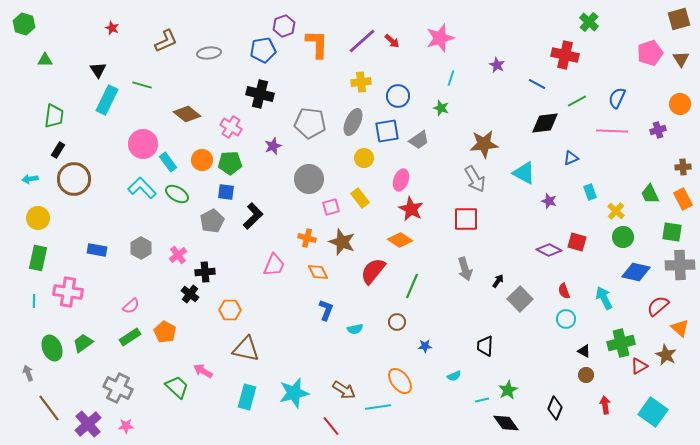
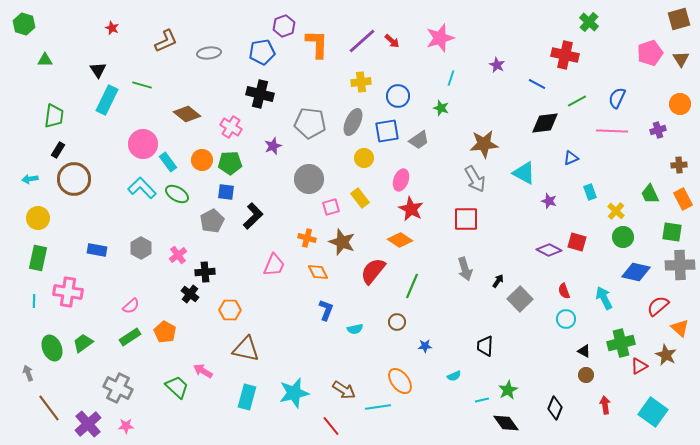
blue pentagon at (263, 50): moved 1 px left, 2 px down
brown cross at (683, 167): moved 4 px left, 2 px up
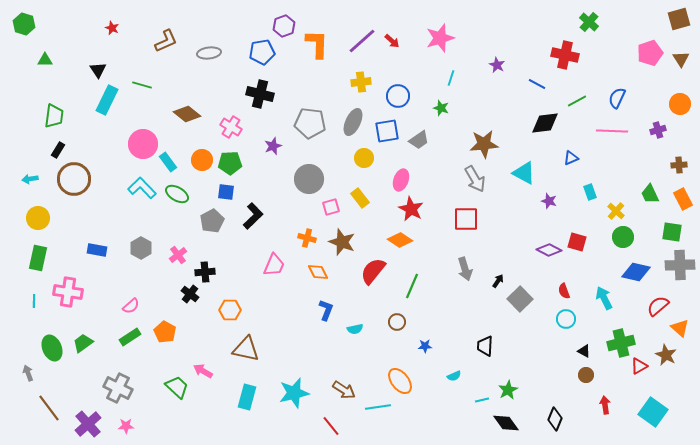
black diamond at (555, 408): moved 11 px down
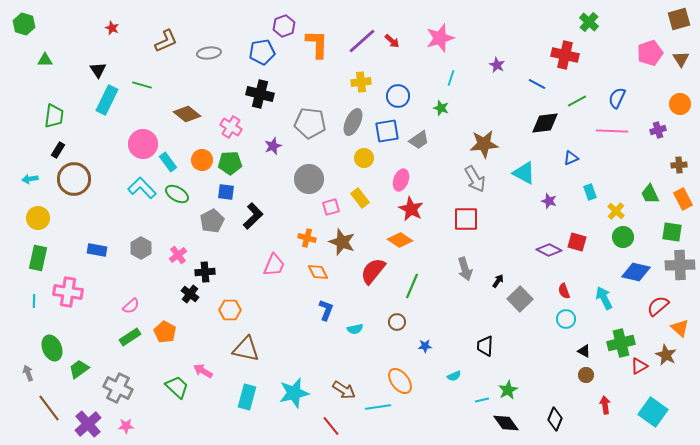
green trapezoid at (83, 343): moved 4 px left, 26 px down
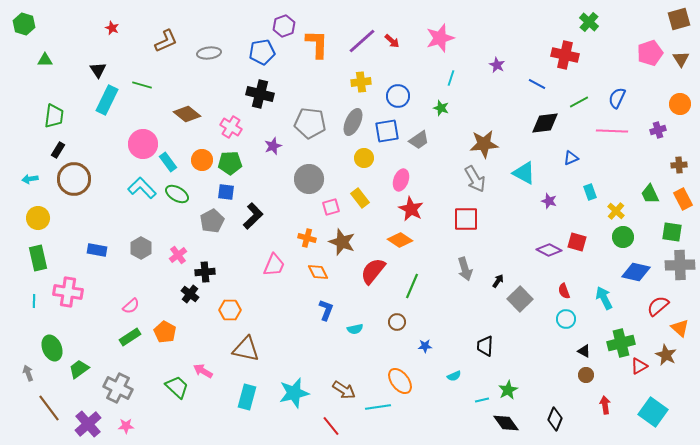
green line at (577, 101): moved 2 px right, 1 px down
green rectangle at (38, 258): rotated 25 degrees counterclockwise
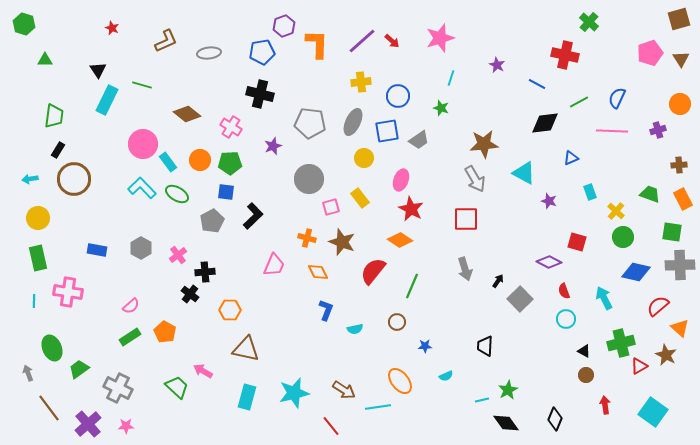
orange circle at (202, 160): moved 2 px left
green trapezoid at (650, 194): rotated 135 degrees clockwise
purple diamond at (549, 250): moved 12 px down
cyan semicircle at (454, 376): moved 8 px left
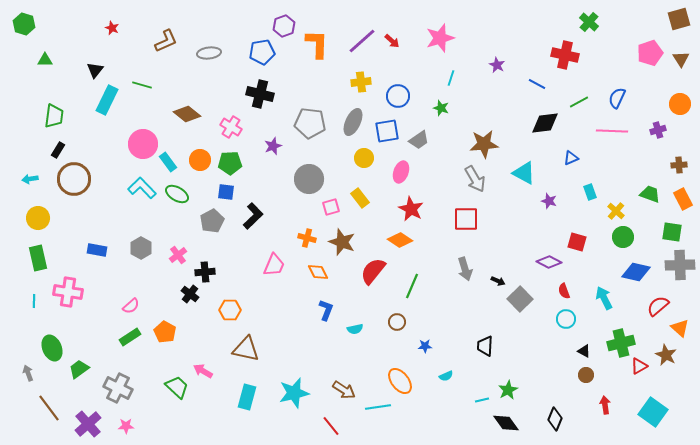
black triangle at (98, 70): moved 3 px left; rotated 12 degrees clockwise
pink ellipse at (401, 180): moved 8 px up
black arrow at (498, 281): rotated 80 degrees clockwise
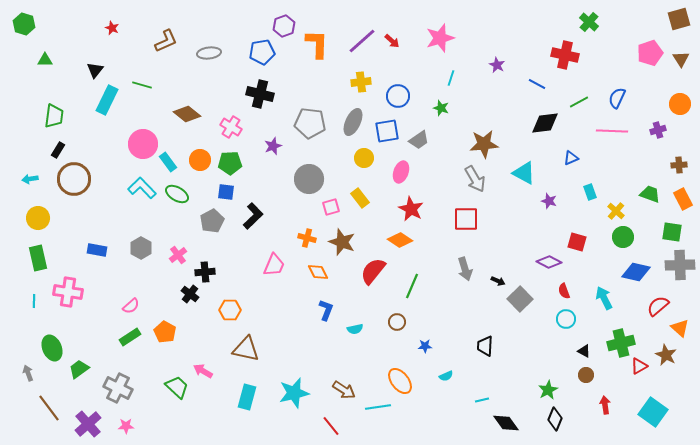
green star at (508, 390): moved 40 px right
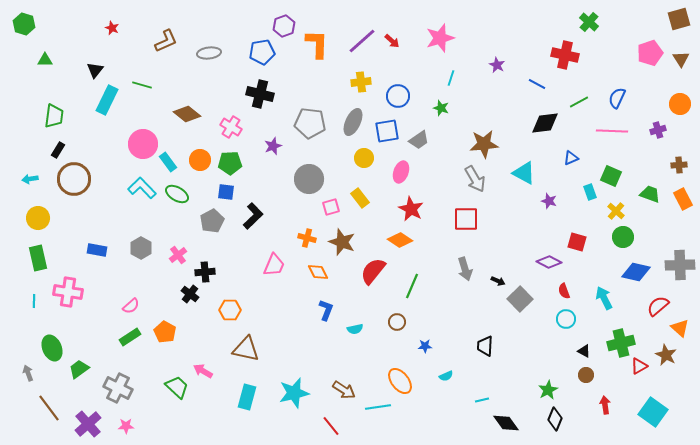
green square at (672, 232): moved 61 px left, 56 px up; rotated 15 degrees clockwise
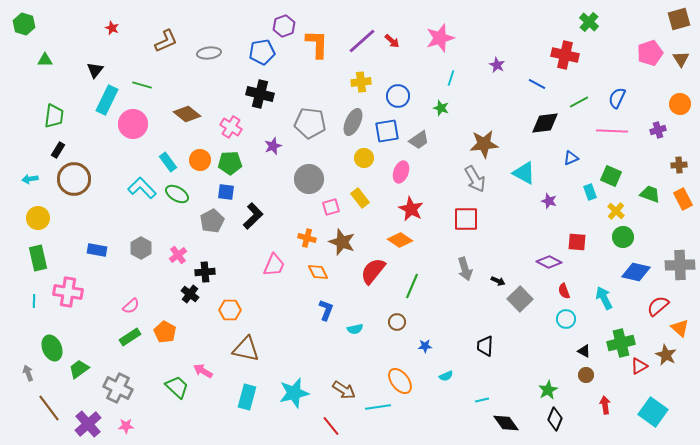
pink circle at (143, 144): moved 10 px left, 20 px up
red square at (577, 242): rotated 12 degrees counterclockwise
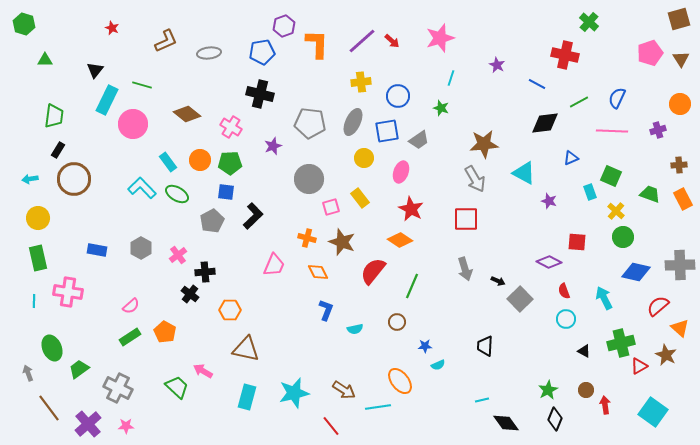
brown circle at (586, 375): moved 15 px down
cyan semicircle at (446, 376): moved 8 px left, 11 px up
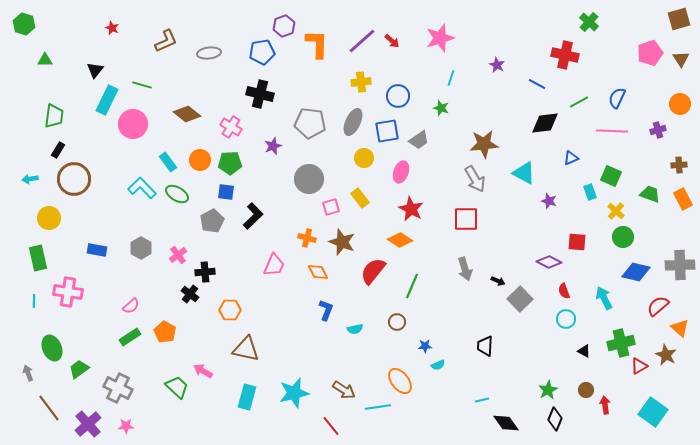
yellow circle at (38, 218): moved 11 px right
